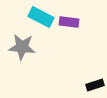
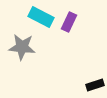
purple rectangle: rotated 72 degrees counterclockwise
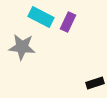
purple rectangle: moved 1 px left
black rectangle: moved 2 px up
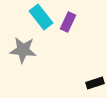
cyan rectangle: rotated 25 degrees clockwise
gray star: moved 1 px right, 3 px down
